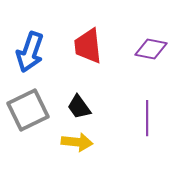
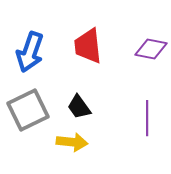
yellow arrow: moved 5 px left
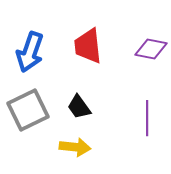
yellow arrow: moved 3 px right, 5 px down
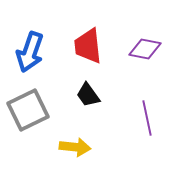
purple diamond: moved 6 px left
black trapezoid: moved 9 px right, 12 px up
purple line: rotated 12 degrees counterclockwise
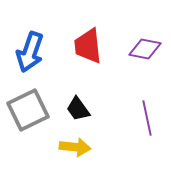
black trapezoid: moved 10 px left, 14 px down
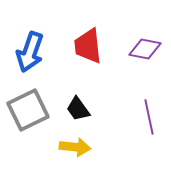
purple line: moved 2 px right, 1 px up
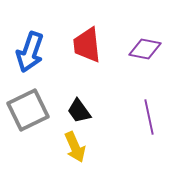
red trapezoid: moved 1 px left, 1 px up
black trapezoid: moved 1 px right, 2 px down
yellow arrow: rotated 60 degrees clockwise
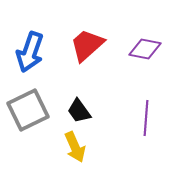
red trapezoid: rotated 54 degrees clockwise
purple line: moved 3 px left, 1 px down; rotated 16 degrees clockwise
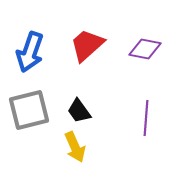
gray square: moved 1 px right; rotated 12 degrees clockwise
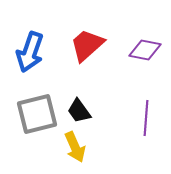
purple diamond: moved 1 px down
gray square: moved 8 px right, 4 px down
